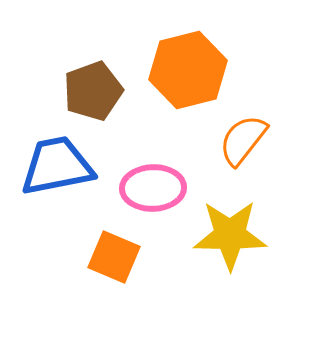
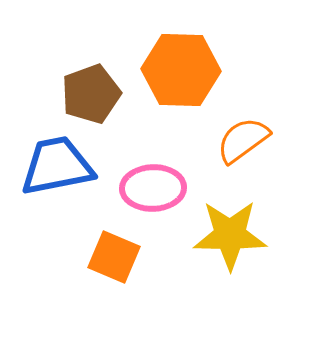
orange hexagon: moved 7 px left; rotated 16 degrees clockwise
brown pentagon: moved 2 px left, 3 px down
orange semicircle: rotated 16 degrees clockwise
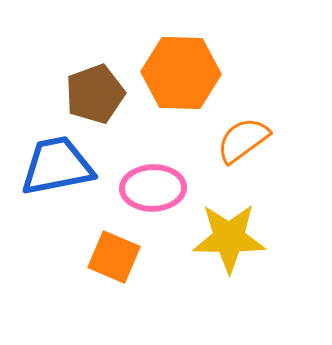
orange hexagon: moved 3 px down
brown pentagon: moved 4 px right
yellow star: moved 1 px left, 3 px down
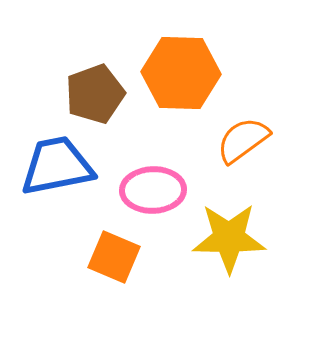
pink ellipse: moved 2 px down
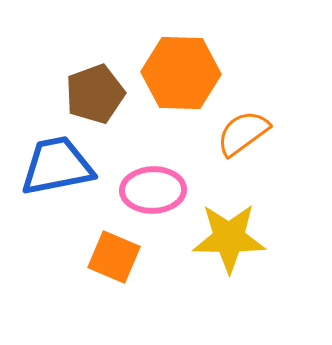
orange semicircle: moved 7 px up
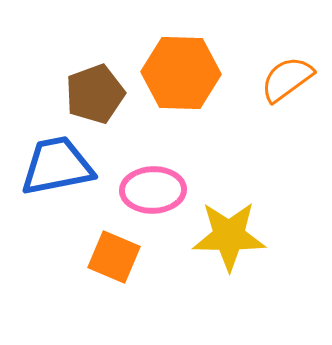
orange semicircle: moved 44 px right, 54 px up
yellow star: moved 2 px up
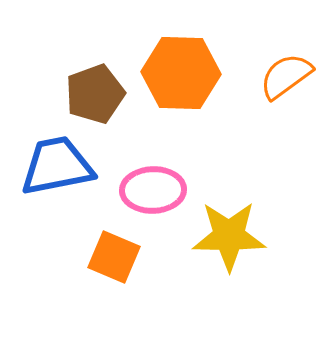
orange semicircle: moved 1 px left, 3 px up
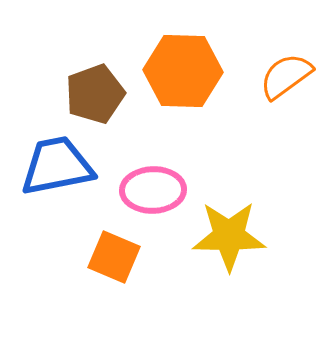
orange hexagon: moved 2 px right, 2 px up
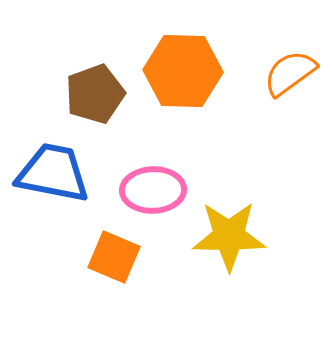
orange semicircle: moved 4 px right, 3 px up
blue trapezoid: moved 4 px left, 7 px down; rotated 22 degrees clockwise
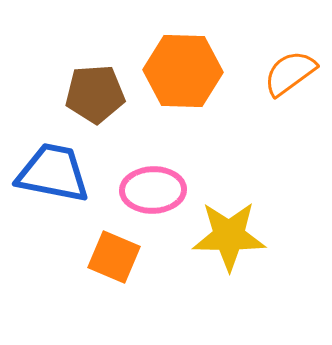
brown pentagon: rotated 16 degrees clockwise
